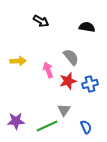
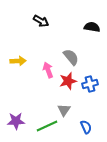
black semicircle: moved 5 px right
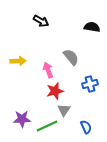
red star: moved 13 px left, 10 px down
purple star: moved 6 px right, 2 px up
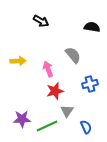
gray semicircle: moved 2 px right, 2 px up
pink arrow: moved 1 px up
gray triangle: moved 3 px right, 1 px down
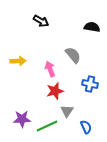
pink arrow: moved 2 px right
blue cross: rotated 28 degrees clockwise
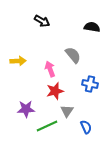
black arrow: moved 1 px right
purple star: moved 4 px right, 10 px up
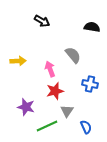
purple star: moved 2 px up; rotated 18 degrees clockwise
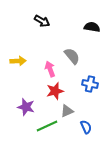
gray semicircle: moved 1 px left, 1 px down
gray triangle: rotated 32 degrees clockwise
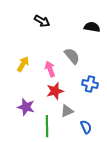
yellow arrow: moved 5 px right, 3 px down; rotated 56 degrees counterclockwise
green line: rotated 65 degrees counterclockwise
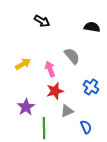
yellow arrow: rotated 28 degrees clockwise
blue cross: moved 1 px right, 3 px down; rotated 21 degrees clockwise
purple star: rotated 24 degrees clockwise
green line: moved 3 px left, 2 px down
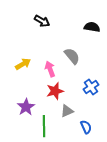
blue cross: rotated 21 degrees clockwise
green line: moved 2 px up
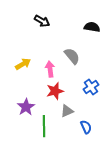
pink arrow: rotated 14 degrees clockwise
